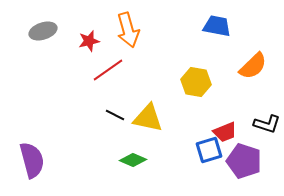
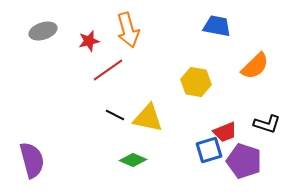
orange semicircle: moved 2 px right
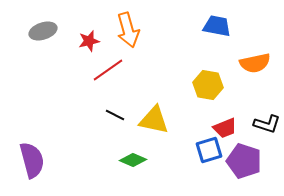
orange semicircle: moved 3 px up; rotated 32 degrees clockwise
yellow hexagon: moved 12 px right, 3 px down
yellow triangle: moved 6 px right, 2 px down
red trapezoid: moved 4 px up
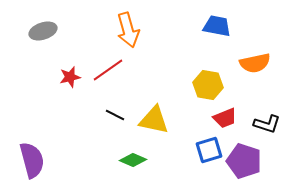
red star: moved 19 px left, 36 px down
red trapezoid: moved 10 px up
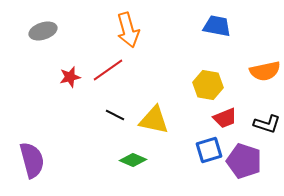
orange semicircle: moved 10 px right, 8 px down
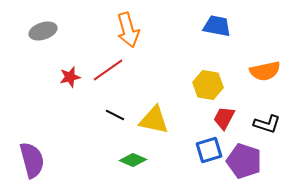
red trapezoid: moved 1 px left; rotated 140 degrees clockwise
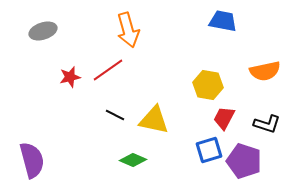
blue trapezoid: moved 6 px right, 5 px up
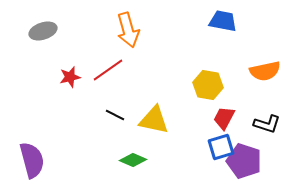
blue square: moved 12 px right, 3 px up
